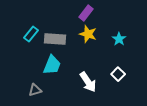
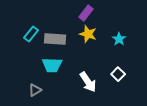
cyan trapezoid: rotated 70 degrees clockwise
gray triangle: rotated 16 degrees counterclockwise
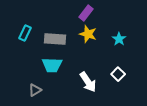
cyan rectangle: moved 6 px left, 1 px up; rotated 14 degrees counterclockwise
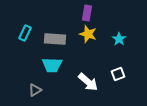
purple rectangle: moved 1 px right; rotated 28 degrees counterclockwise
white square: rotated 24 degrees clockwise
white arrow: rotated 15 degrees counterclockwise
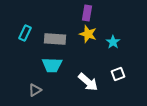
cyan star: moved 6 px left, 3 px down
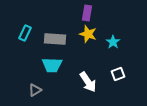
white arrow: rotated 15 degrees clockwise
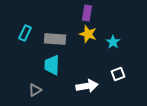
cyan trapezoid: rotated 90 degrees clockwise
white arrow: moved 1 px left, 4 px down; rotated 65 degrees counterclockwise
